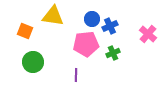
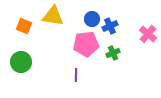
orange square: moved 1 px left, 5 px up
green circle: moved 12 px left
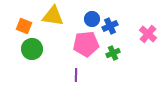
green circle: moved 11 px right, 13 px up
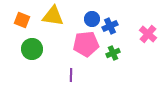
orange square: moved 2 px left, 6 px up
purple line: moved 5 px left
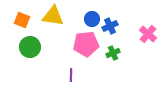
green circle: moved 2 px left, 2 px up
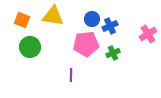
pink cross: rotated 18 degrees clockwise
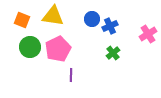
pink pentagon: moved 28 px left, 5 px down; rotated 20 degrees counterclockwise
green cross: rotated 16 degrees counterclockwise
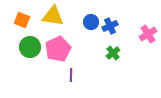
blue circle: moved 1 px left, 3 px down
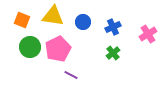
blue circle: moved 8 px left
blue cross: moved 3 px right, 1 px down
purple line: rotated 64 degrees counterclockwise
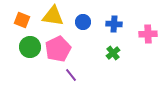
blue cross: moved 1 px right, 3 px up; rotated 28 degrees clockwise
pink cross: rotated 30 degrees clockwise
purple line: rotated 24 degrees clockwise
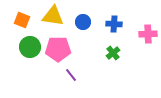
pink pentagon: rotated 25 degrees clockwise
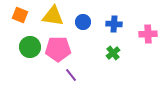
orange square: moved 2 px left, 5 px up
